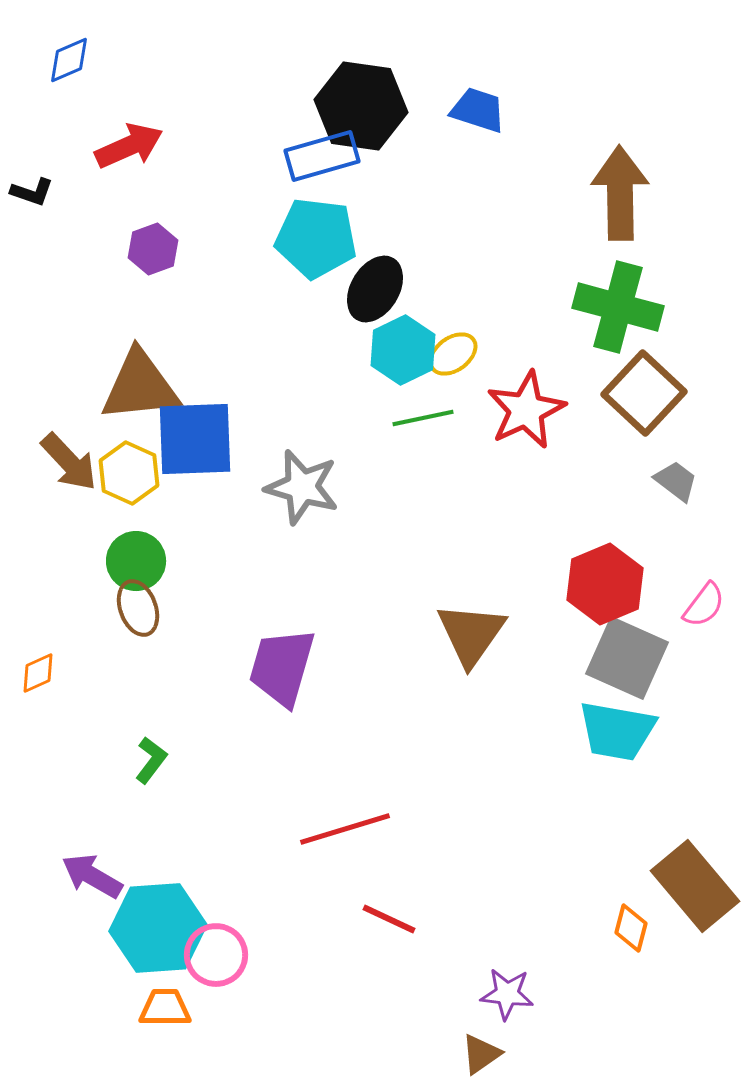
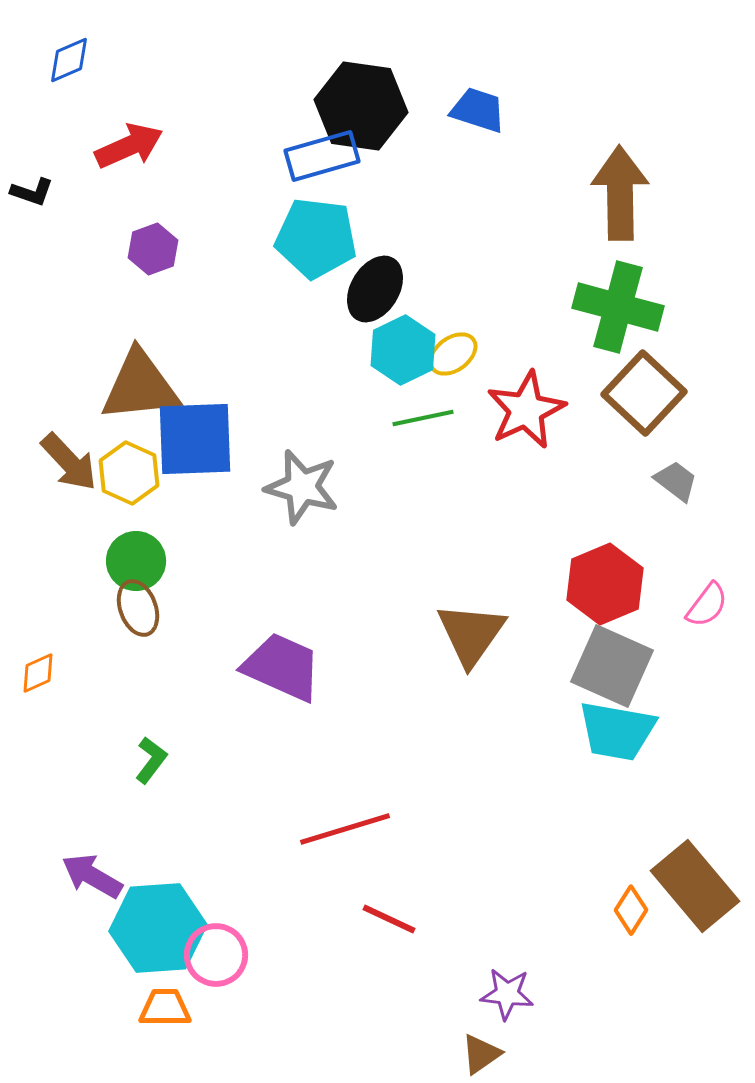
pink semicircle at (704, 605): moved 3 px right
gray square at (627, 658): moved 15 px left, 8 px down
purple trapezoid at (282, 667): rotated 98 degrees clockwise
orange diamond at (631, 928): moved 18 px up; rotated 18 degrees clockwise
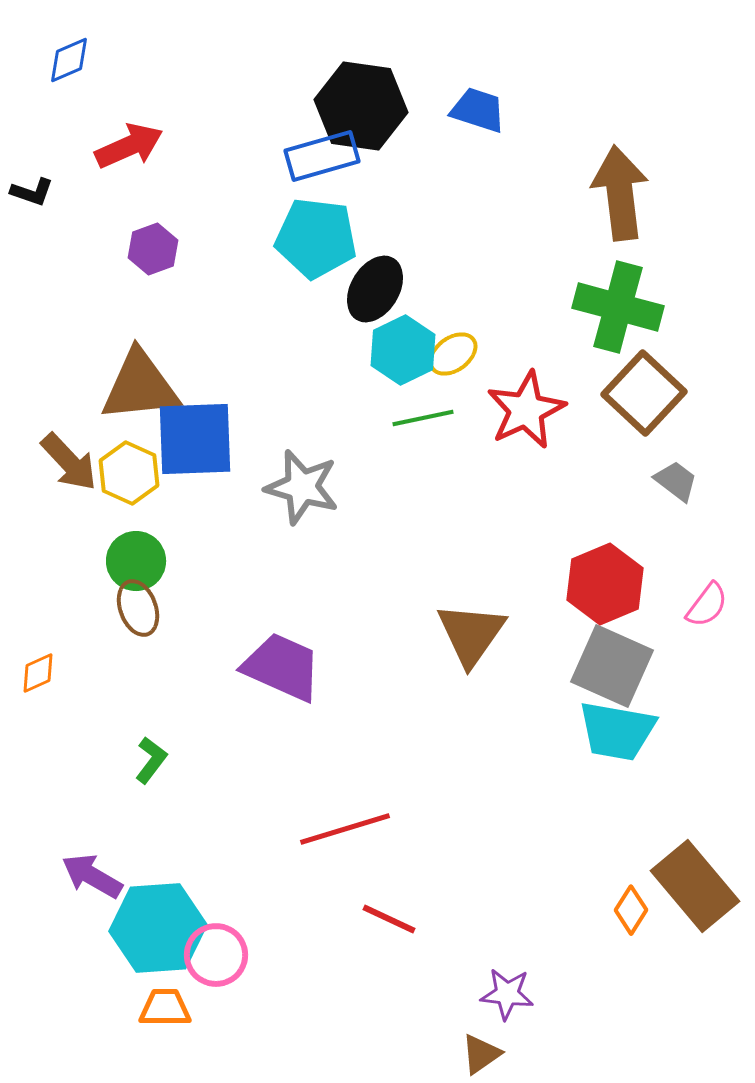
brown arrow at (620, 193): rotated 6 degrees counterclockwise
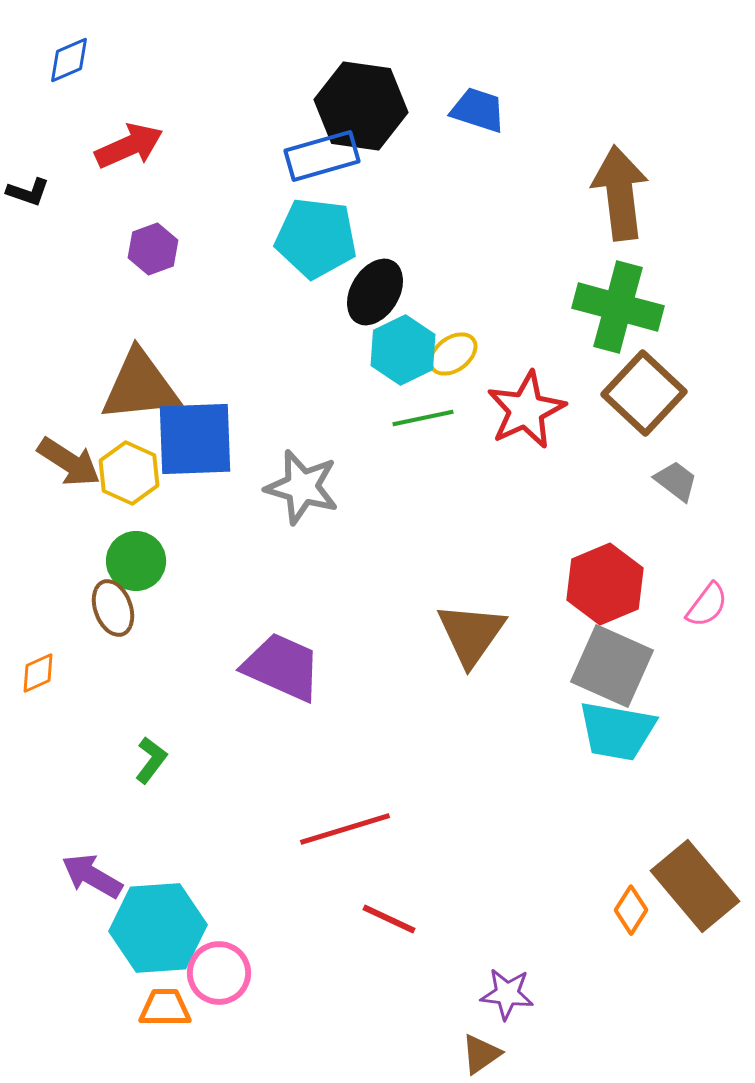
black L-shape at (32, 192): moved 4 px left
black ellipse at (375, 289): moved 3 px down
brown arrow at (69, 462): rotated 14 degrees counterclockwise
brown ellipse at (138, 608): moved 25 px left
pink circle at (216, 955): moved 3 px right, 18 px down
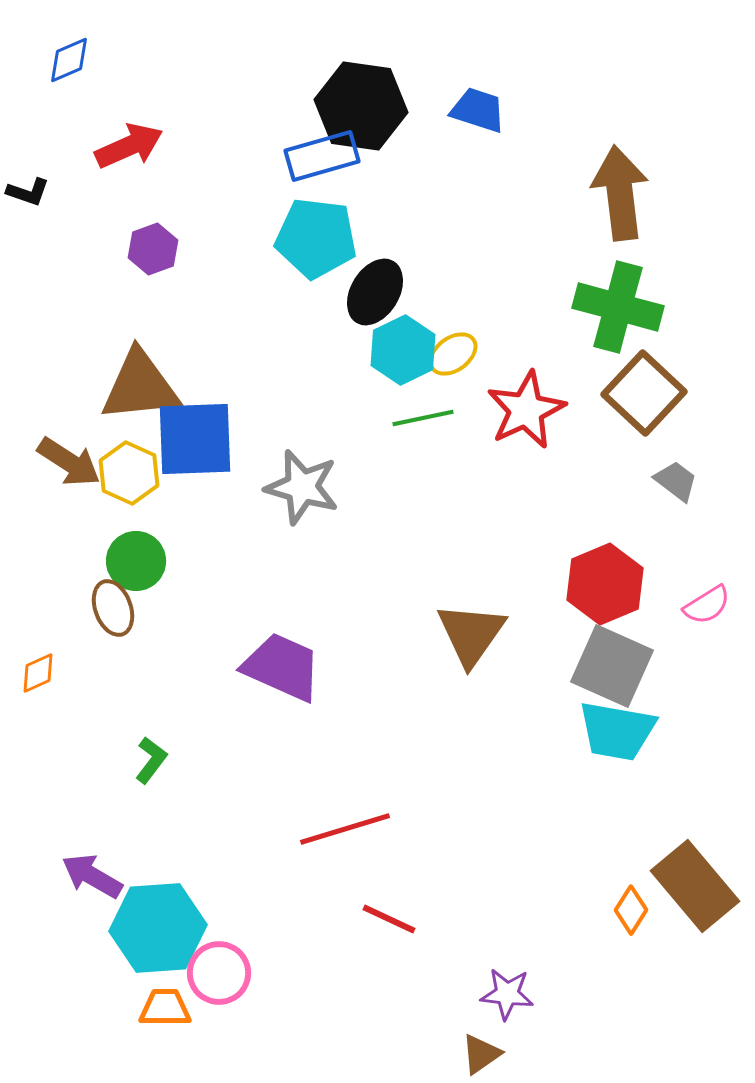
pink semicircle at (707, 605): rotated 21 degrees clockwise
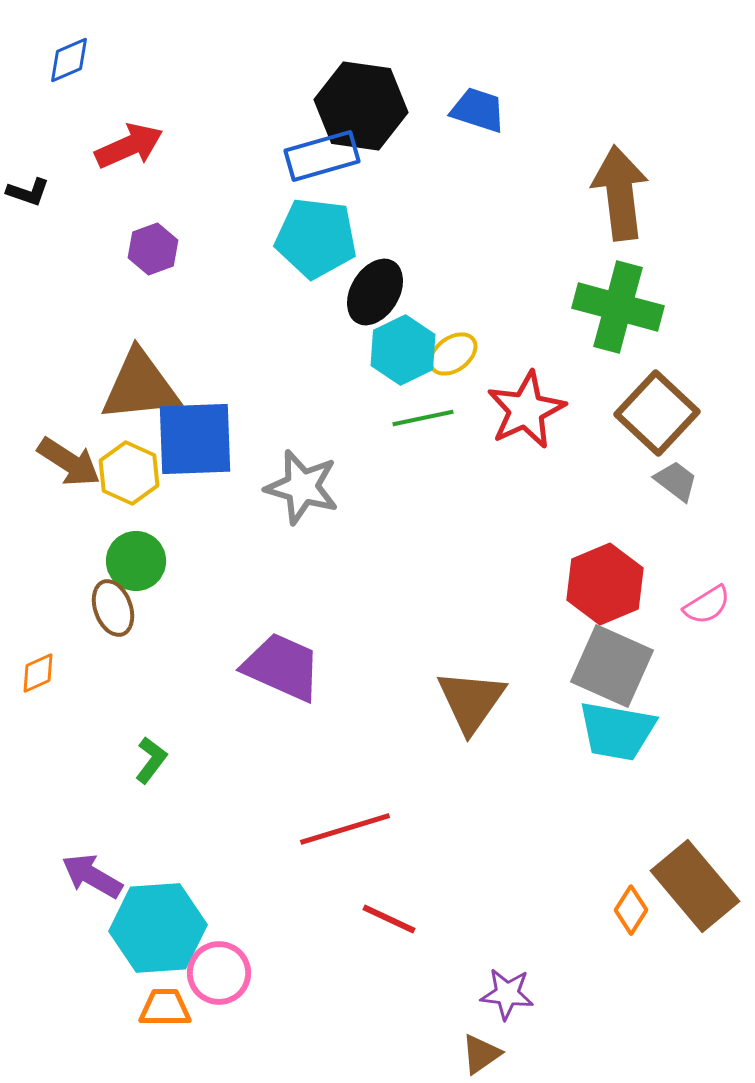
brown square at (644, 393): moved 13 px right, 20 px down
brown triangle at (471, 634): moved 67 px down
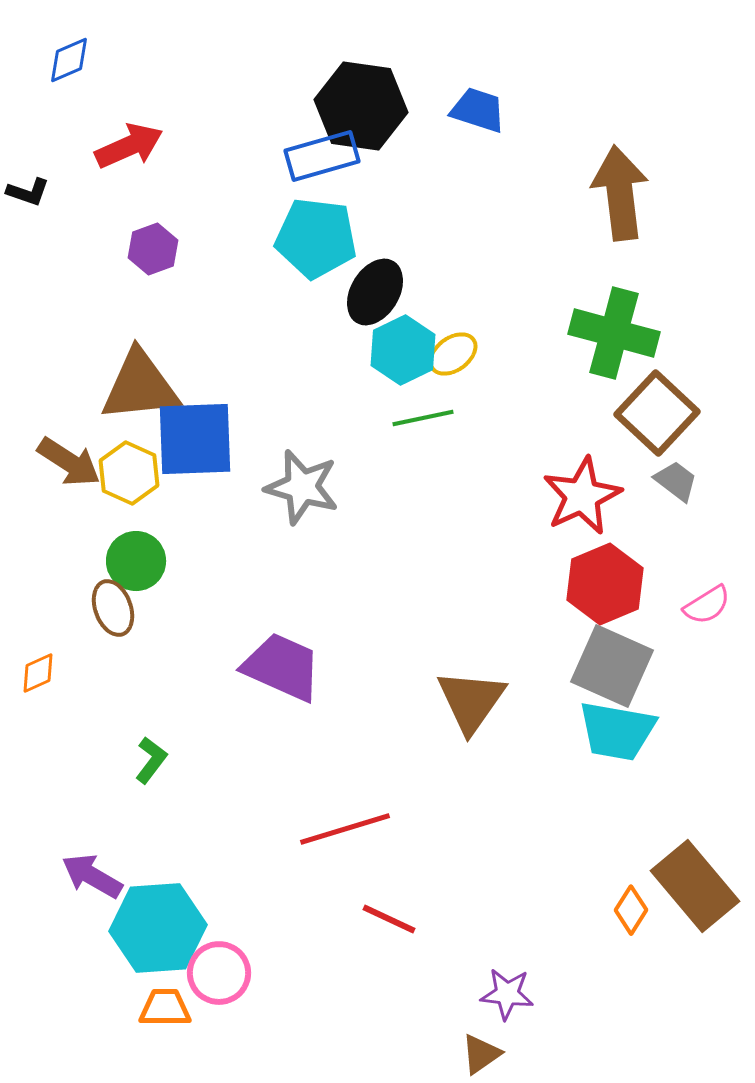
green cross at (618, 307): moved 4 px left, 26 px down
red star at (526, 410): moved 56 px right, 86 px down
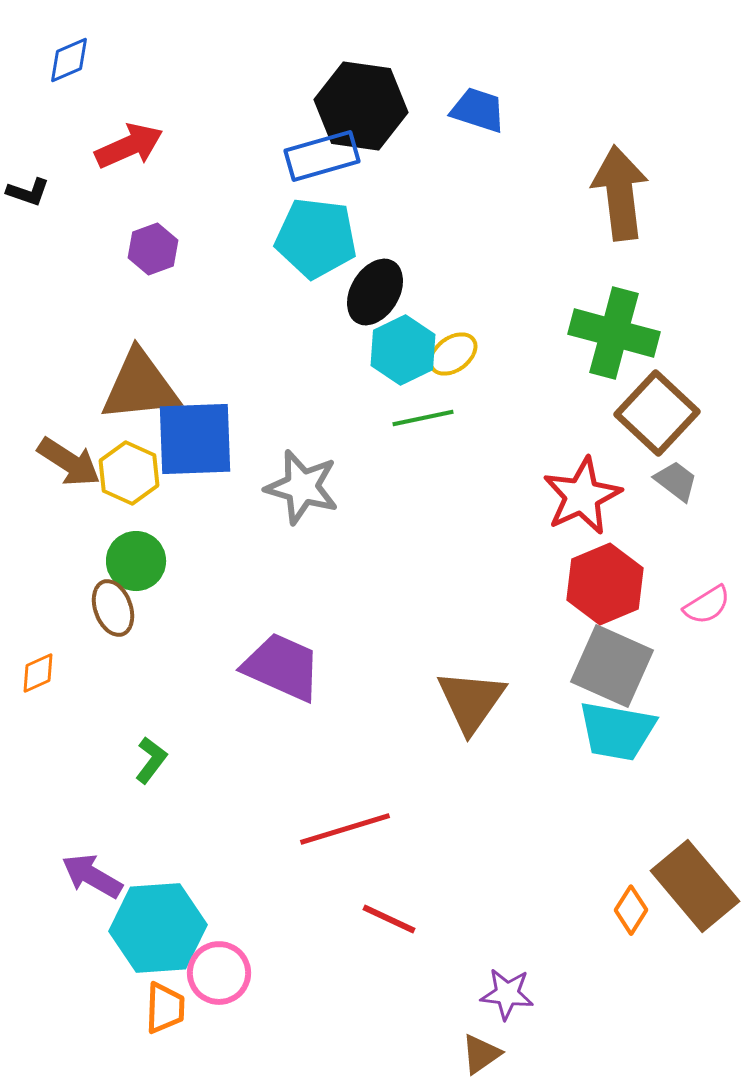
orange trapezoid at (165, 1008): rotated 92 degrees clockwise
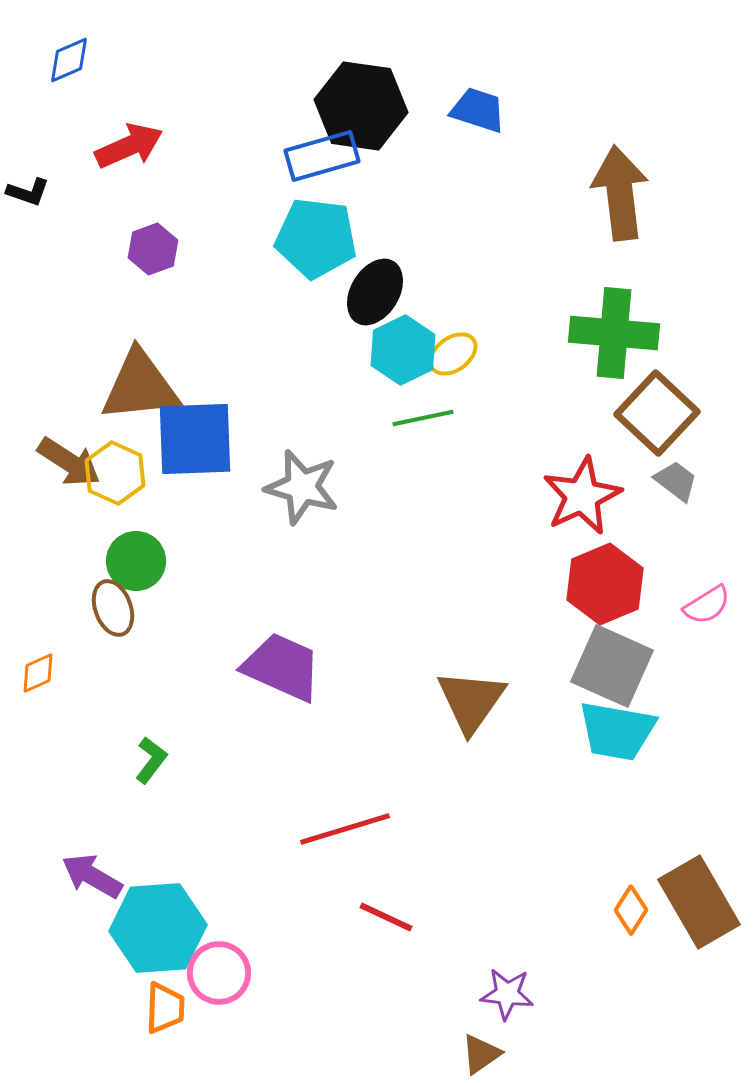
green cross at (614, 333): rotated 10 degrees counterclockwise
yellow hexagon at (129, 473): moved 14 px left
brown rectangle at (695, 886): moved 4 px right, 16 px down; rotated 10 degrees clockwise
red line at (389, 919): moved 3 px left, 2 px up
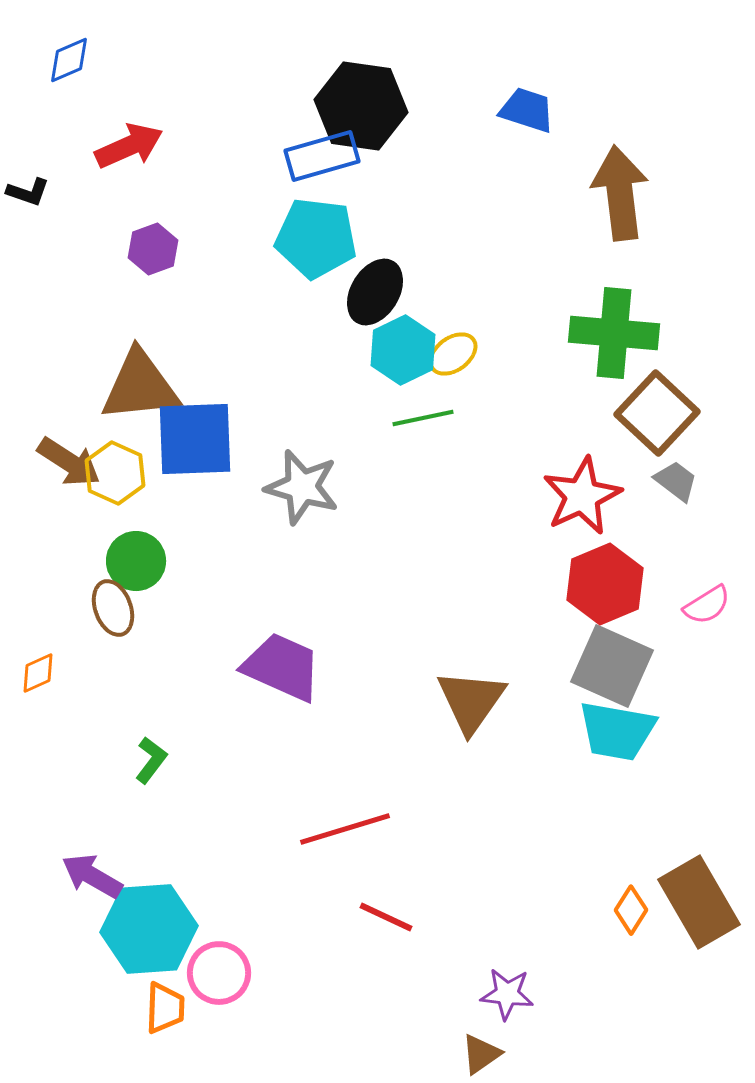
blue trapezoid at (478, 110): moved 49 px right
cyan hexagon at (158, 928): moved 9 px left, 1 px down
